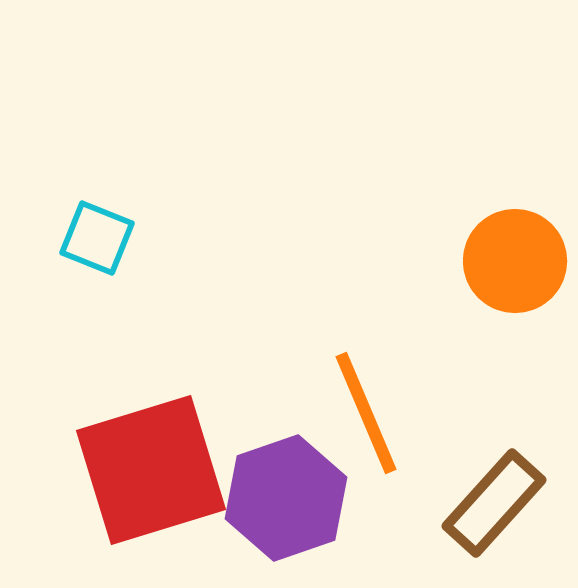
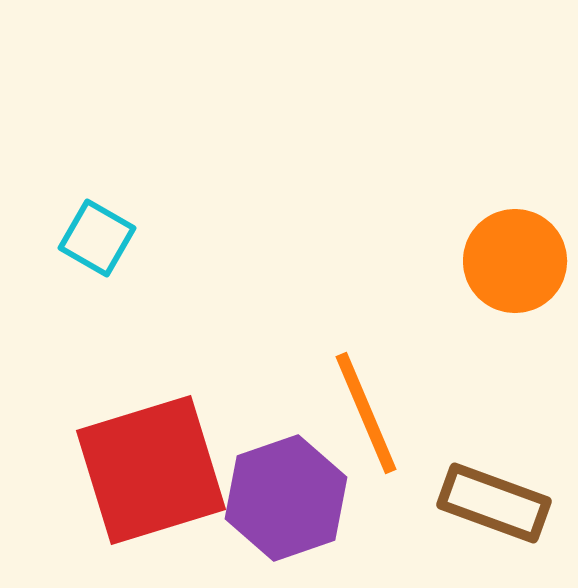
cyan square: rotated 8 degrees clockwise
brown rectangle: rotated 68 degrees clockwise
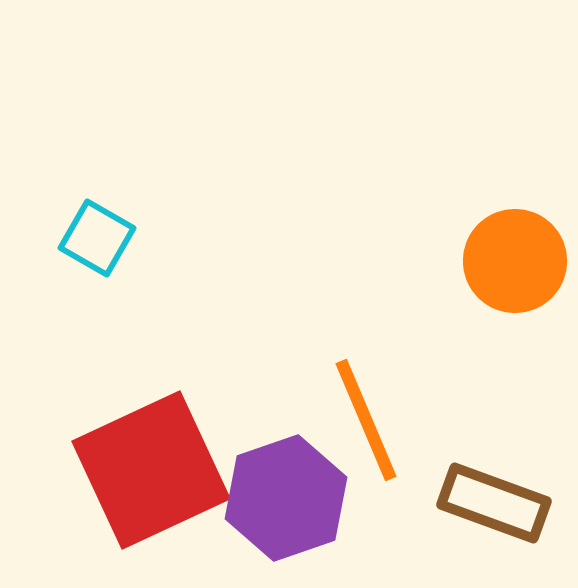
orange line: moved 7 px down
red square: rotated 8 degrees counterclockwise
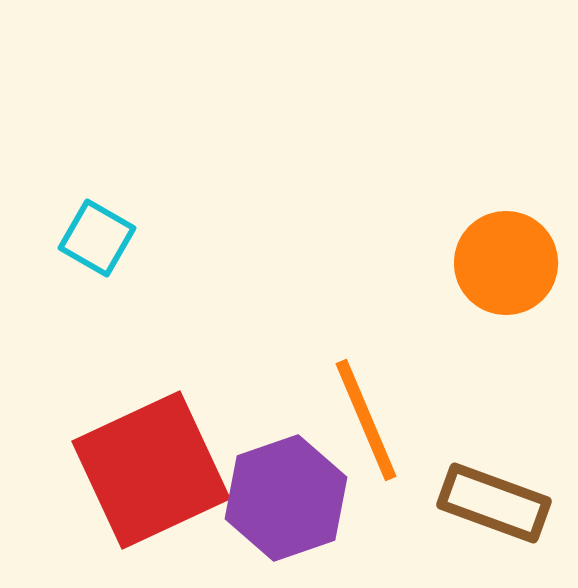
orange circle: moved 9 px left, 2 px down
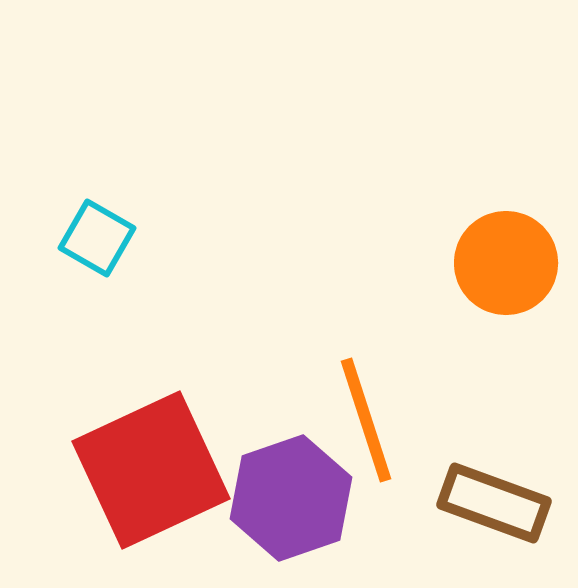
orange line: rotated 5 degrees clockwise
purple hexagon: moved 5 px right
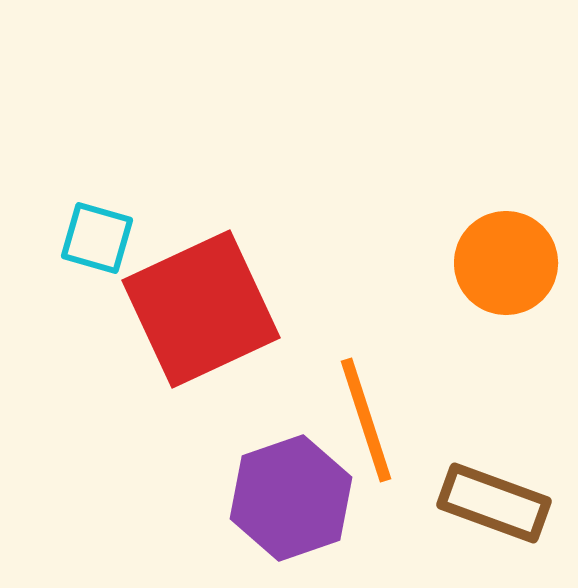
cyan square: rotated 14 degrees counterclockwise
red square: moved 50 px right, 161 px up
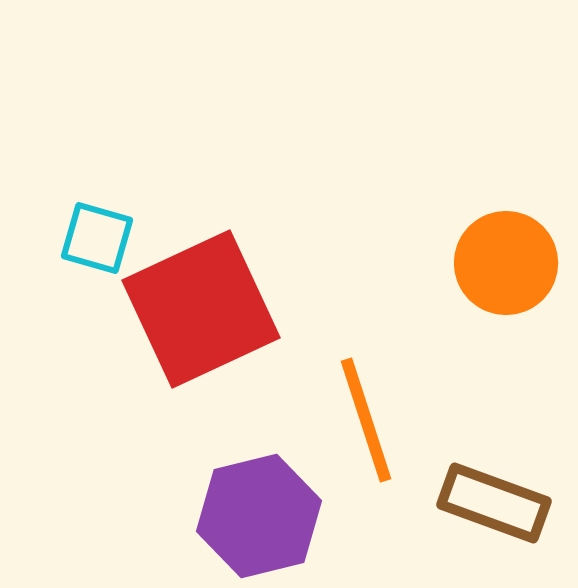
purple hexagon: moved 32 px left, 18 px down; rotated 5 degrees clockwise
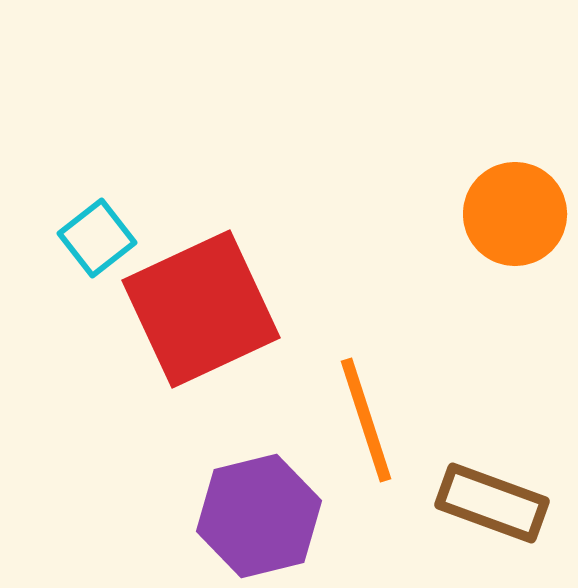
cyan square: rotated 36 degrees clockwise
orange circle: moved 9 px right, 49 px up
brown rectangle: moved 2 px left
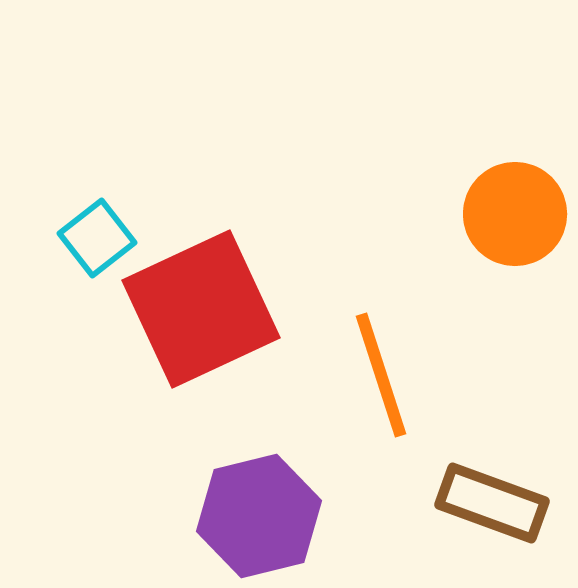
orange line: moved 15 px right, 45 px up
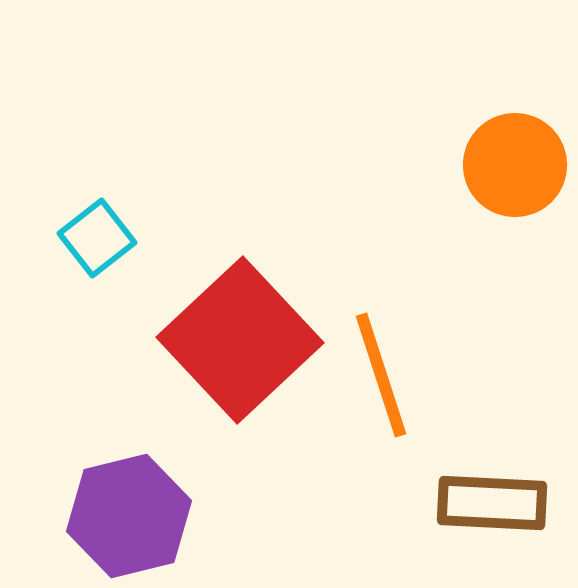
orange circle: moved 49 px up
red square: moved 39 px right, 31 px down; rotated 18 degrees counterclockwise
brown rectangle: rotated 17 degrees counterclockwise
purple hexagon: moved 130 px left
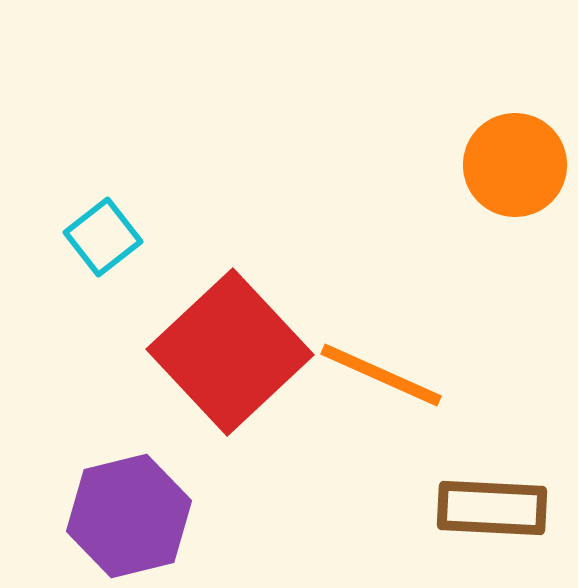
cyan square: moved 6 px right, 1 px up
red square: moved 10 px left, 12 px down
orange line: rotated 48 degrees counterclockwise
brown rectangle: moved 5 px down
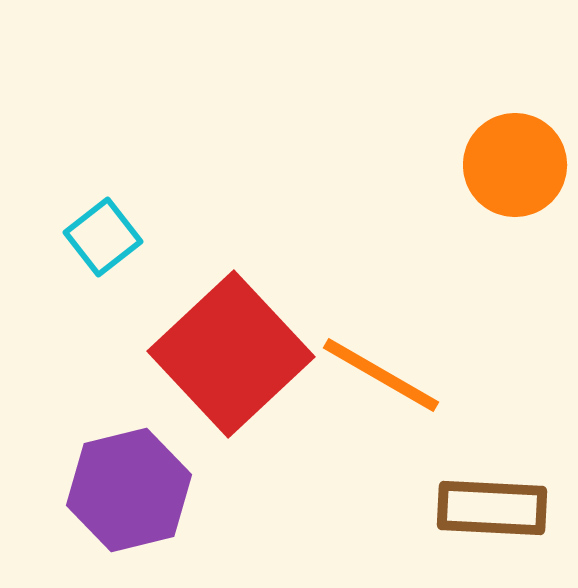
red square: moved 1 px right, 2 px down
orange line: rotated 6 degrees clockwise
purple hexagon: moved 26 px up
